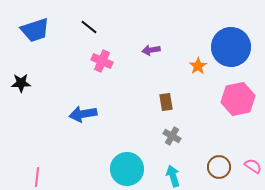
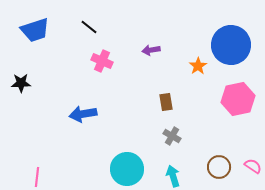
blue circle: moved 2 px up
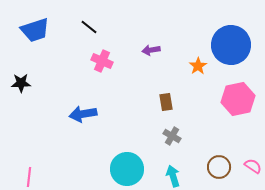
pink line: moved 8 px left
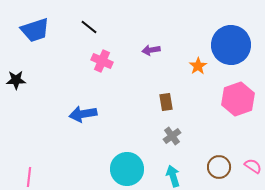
black star: moved 5 px left, 3 px up
pink hexagon: rotated 8 degrees counterclockwise
gray cross: rotated 24 degrees clockwise
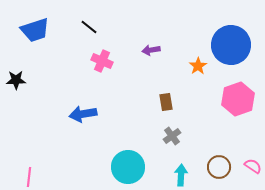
cyan circle: moved 1 px right, 2 px up
cyan arrow: moved 8 px right, 1 px up; rotated 20 degrees clockwise
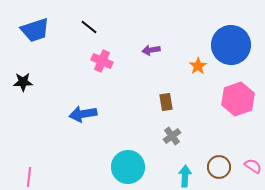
black star: moved 7 px right, 2 px down
cyan arrow: moved 4 px right, 1 px down
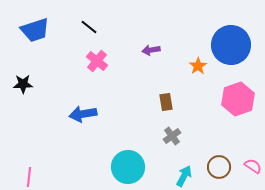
pink cross: moved 5 px left; rotated 15 degrees clockwise
black star: moved 2 px down
cyan arrow: moved 1 px left; rotated 25 degrees clockwise
